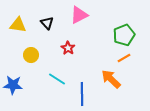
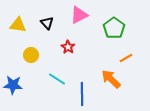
green pentagon: moved 10 px left, 7 px up; rotated 15 degrees counterclockwise
red star: moved 1 px up
orange line: moved 2 px right
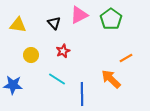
black triangle: moved 7 px right
green pentagon: moved 3 px left, 9 px up
red star: moved 5 px left, 4 px down; rotated 16 degrees clockwise
